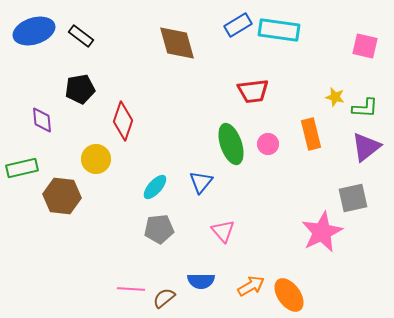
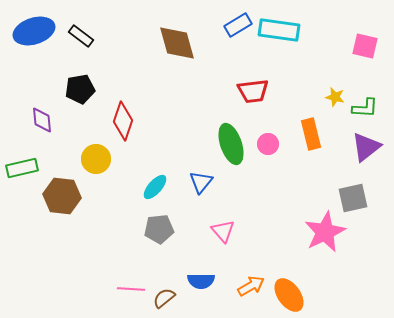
pink star: moved 3 px right
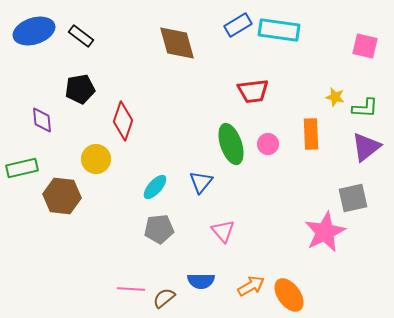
orange rectangle: rotated 12 degrees clockwise
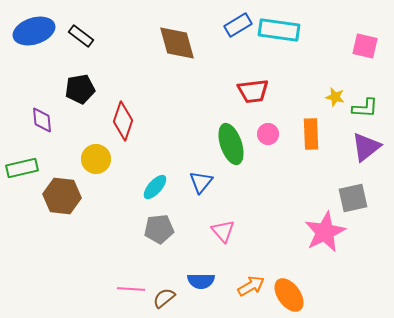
pink circle: moved 10 px up
